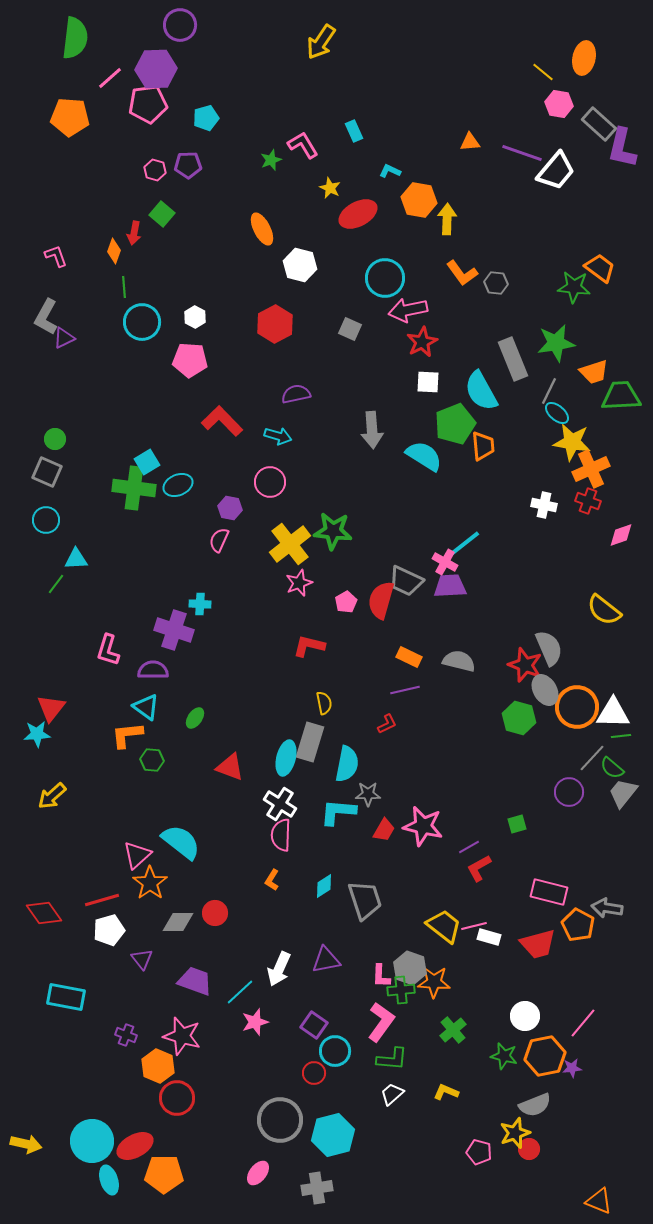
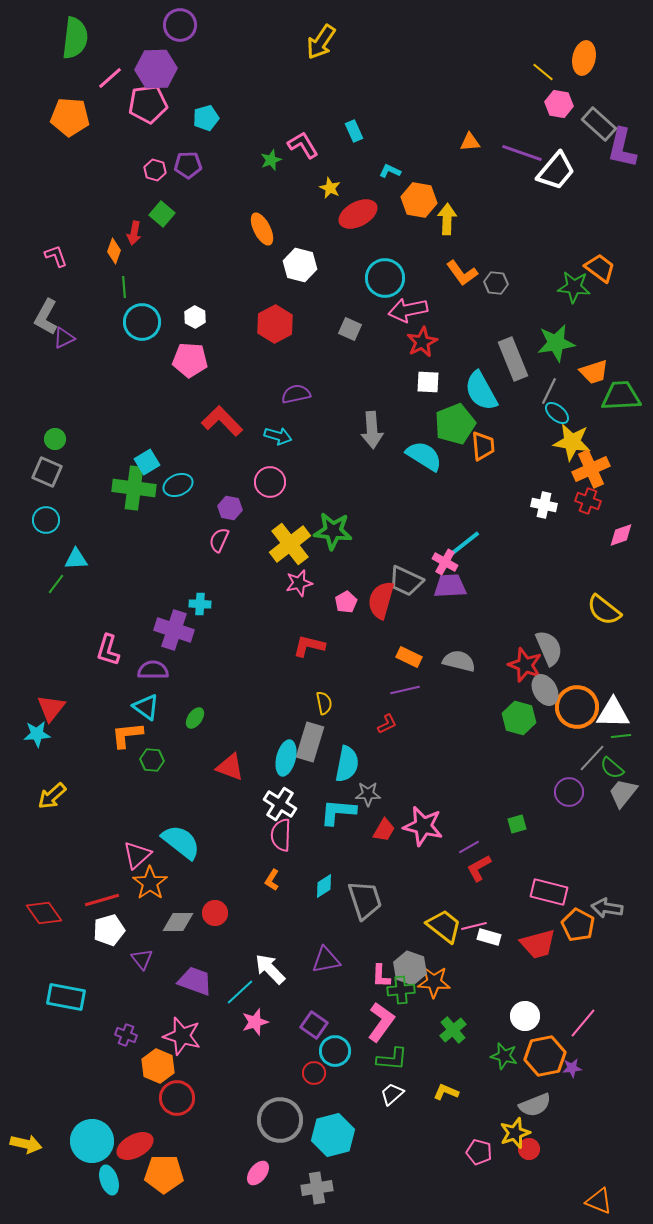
pink star at (299, 583): rotated 8 degrees clockwise
white arrow at (279, 969): moved 9 px left; rotated 112 degrees clockwise
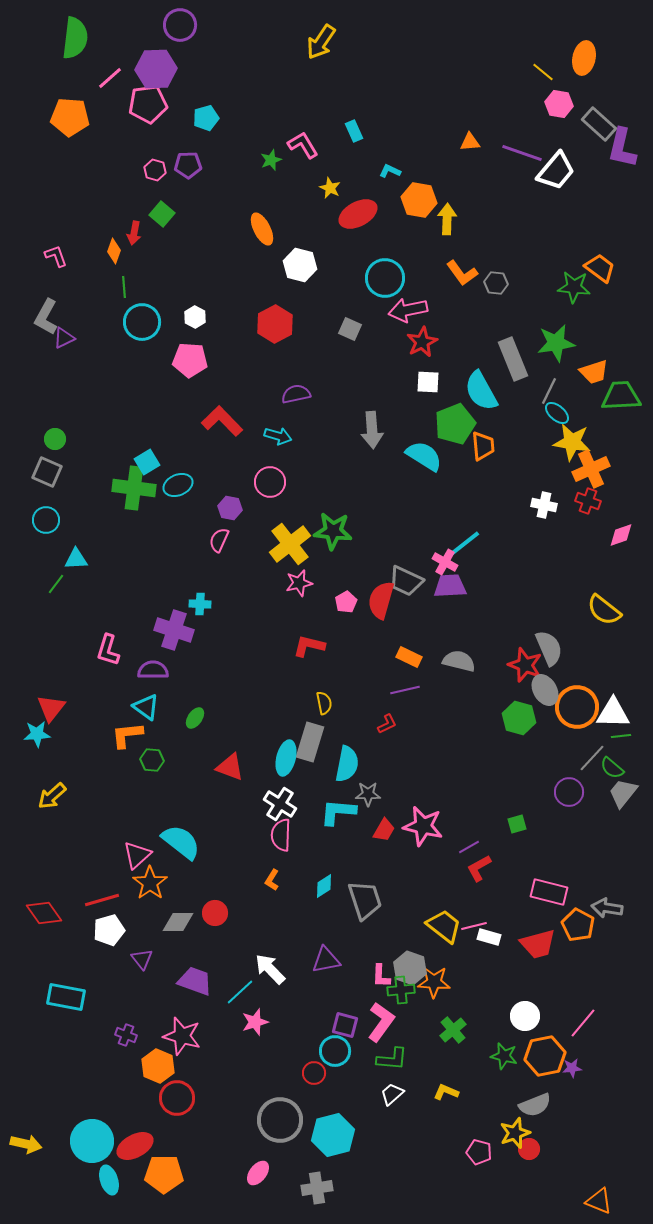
purple square at (314, 1025): moved 31 px right; rotated 20 degrees counterclockwise
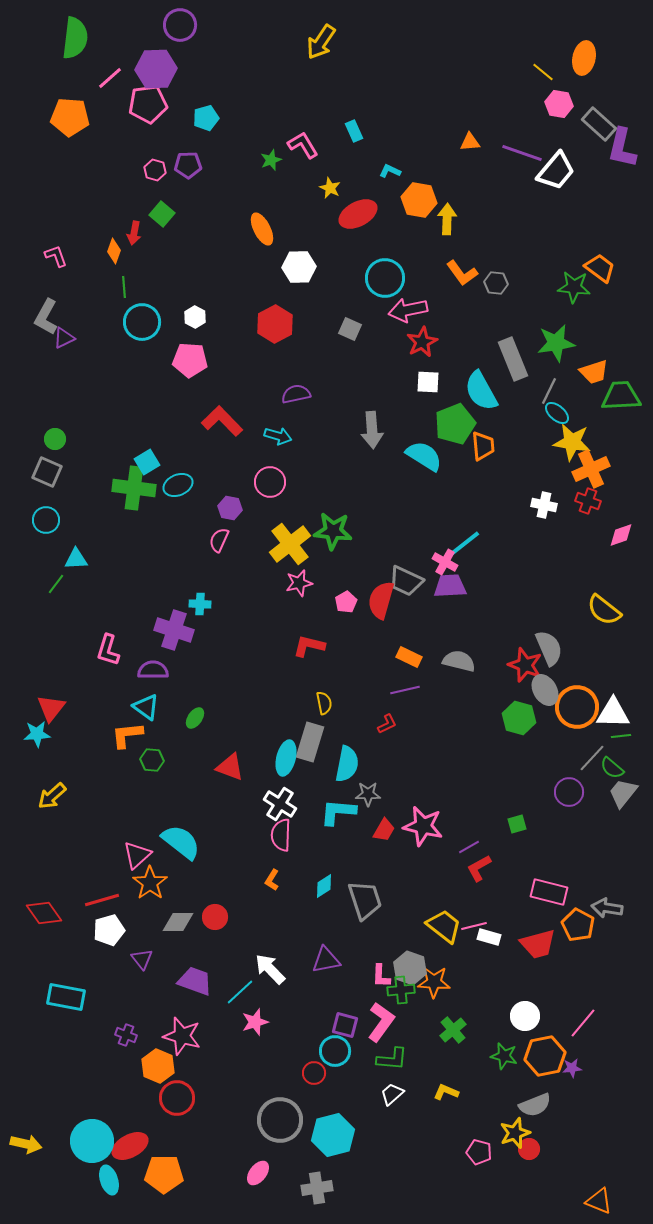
white hexagon at (300, 265): moved 1 px left, 2 px down; rotated 16 degrees counterclockwise
red circle at (215, 913): moved 4 px down
red ellipse at (135, 1146): moved 5 px left
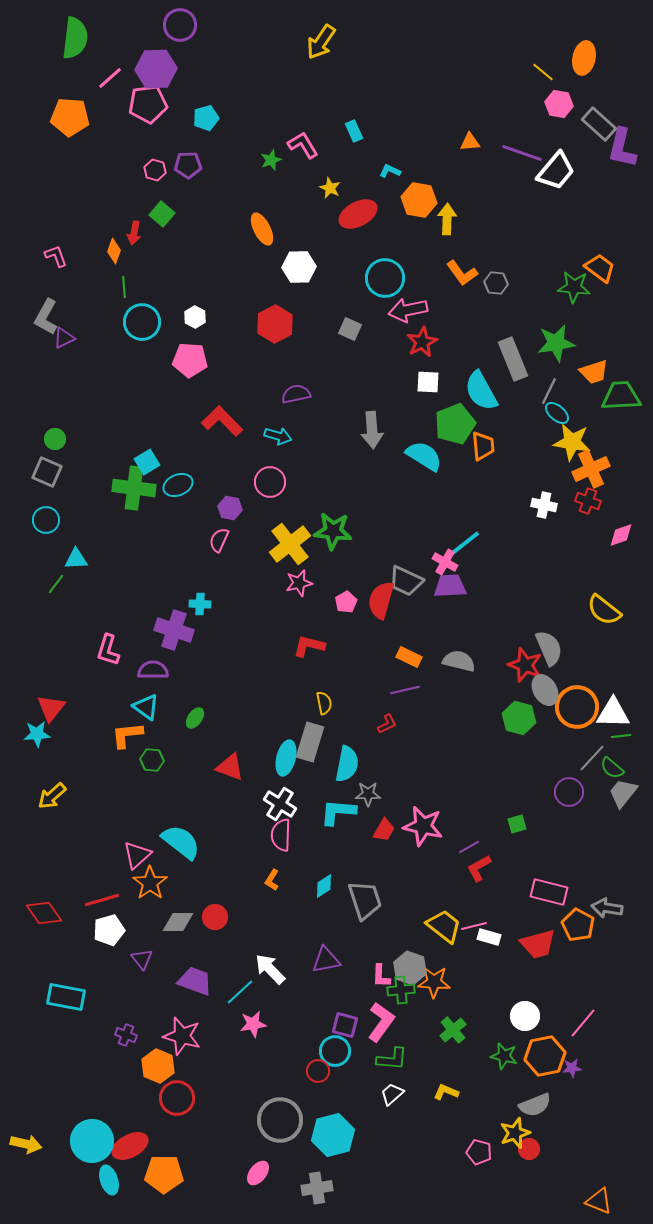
pink star at (255, 1022): moved 2 px left, 2 px down; rotated 8 degrees clockwise
red circle at (314, 1073): moved 4 px right, 2 px up
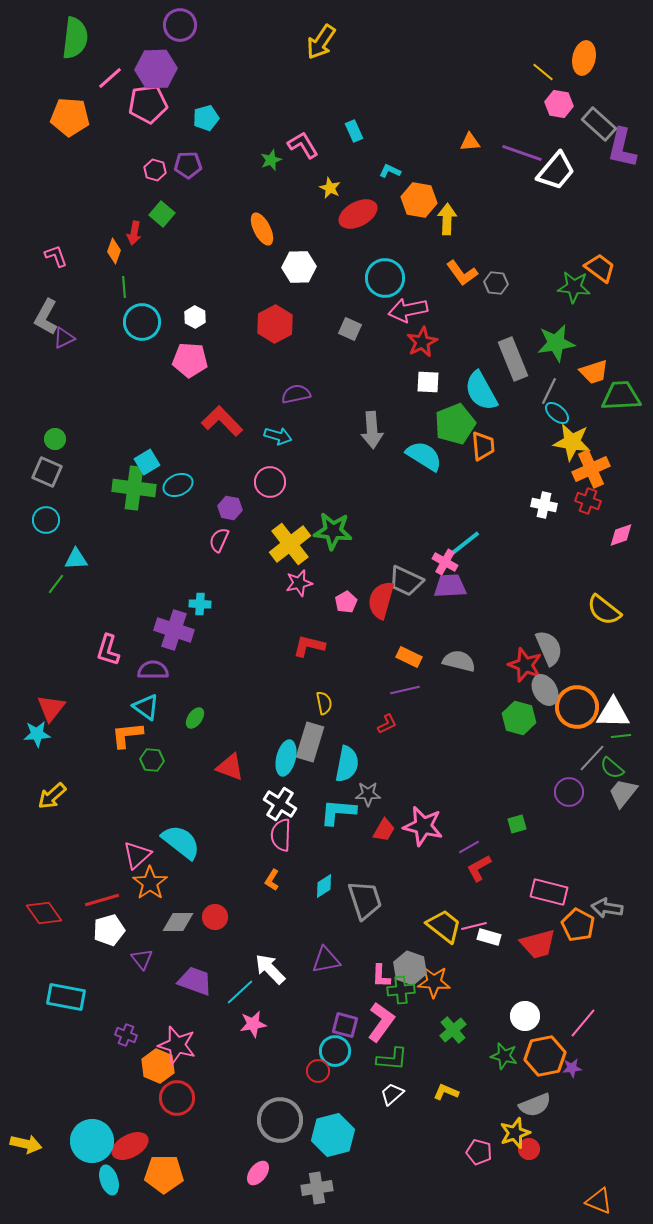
pink star at (182, 1036): moved 5 px left, 9 px down
